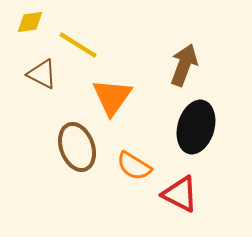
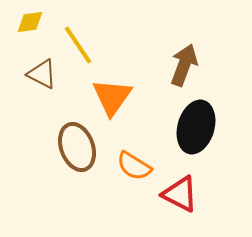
yellow line: rotated 24 degrees clockwise
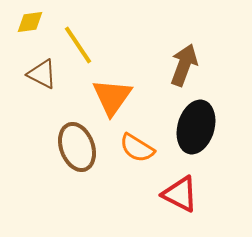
orange semicircle: moved 3 px right, 18 px up
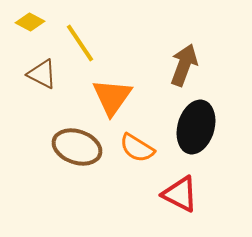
yellow diamond: rotated 36 degrees clockwise
yellow line: moved 2 px right, 2 px up
brown ellipse: rotated 51 degrees counterclockwise
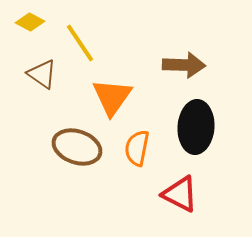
brown arrow: rotated 72 degrees clockwise
brown triangle: rotated 8 degrees clockwise
black ellipse: rotated 12 degrees counterclockwise
orange semicircle: rotated 69 degrees clockwise
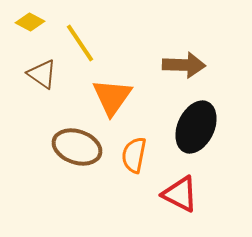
black ellipse: rotated 21 degrees clockwise
orange semicircle: moved 3 px left, 7 px down
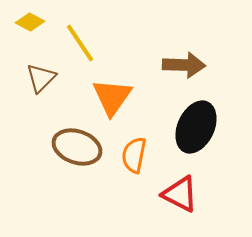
brown triangle: moved 1 px left, 4 px down; rotated 40 degrees clockwise
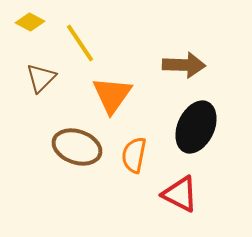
orange triangle: moved 2 px up
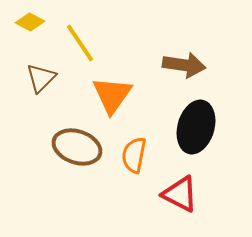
brown arrow: rotated 6 degrees clockwise
black ellipse: rotated 9 degrees counterclockwise
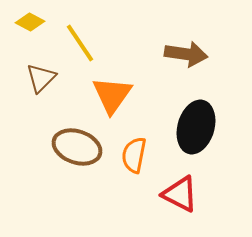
brown arrow: moved 2 px right, 11 px up
